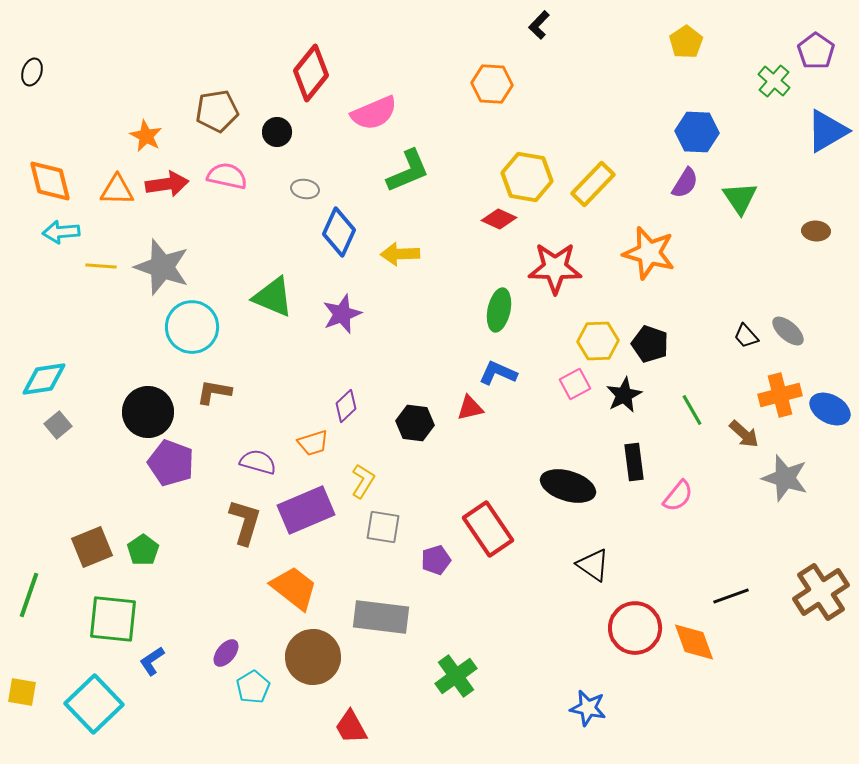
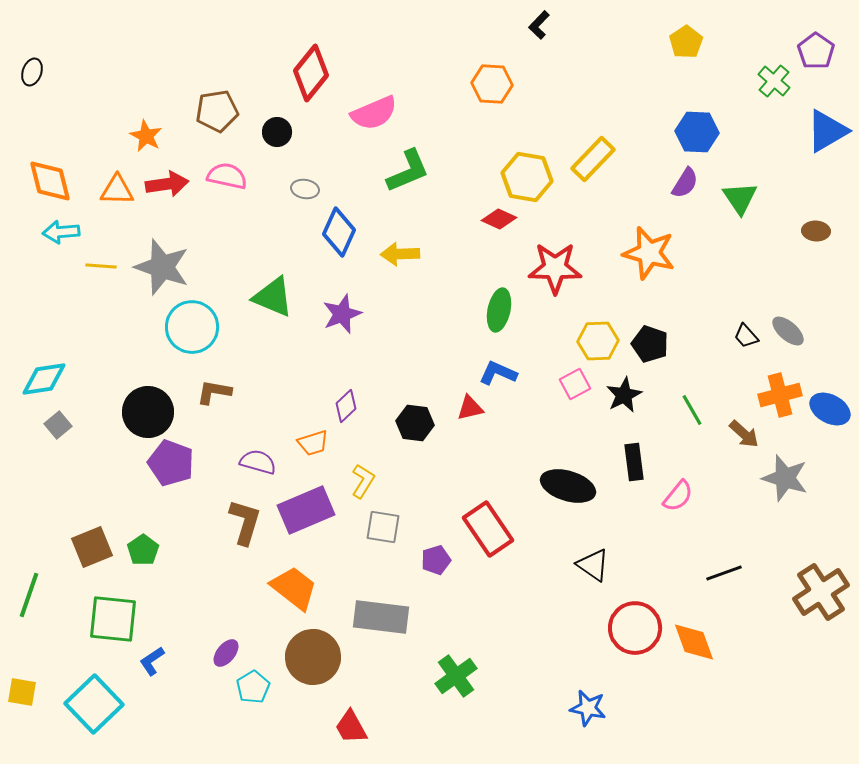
yellow rectangle at (593, 184): moved 25 px up
black line at (731, 596): moved 7 px left, 23 px up
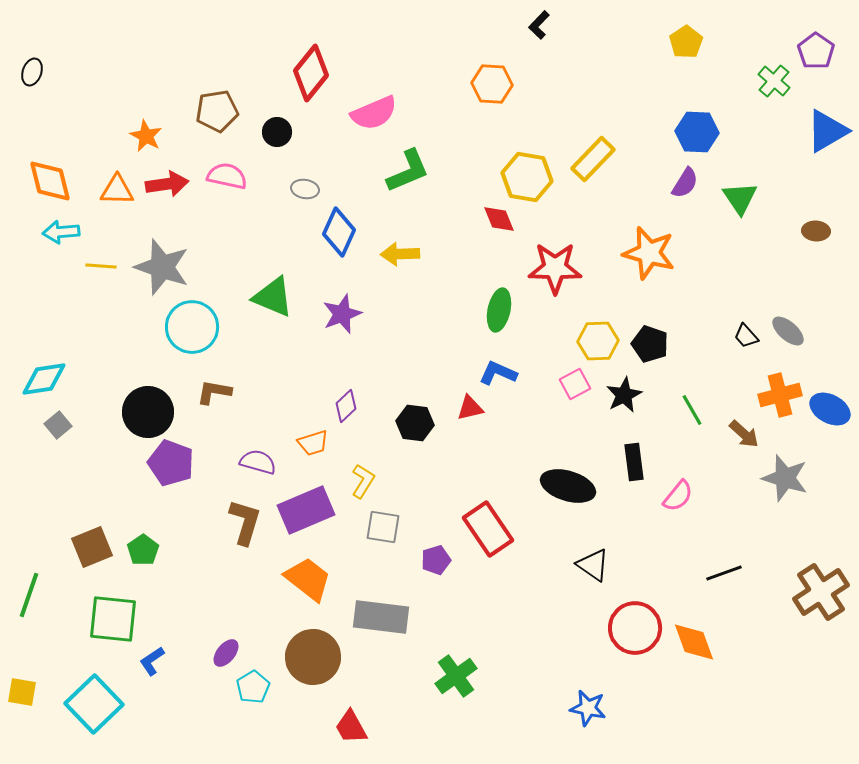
red diamond at (499, 219): rotated 44 degrees clockwise
orange trapezoid at (294, 588): moved 14 px right, 9 px up
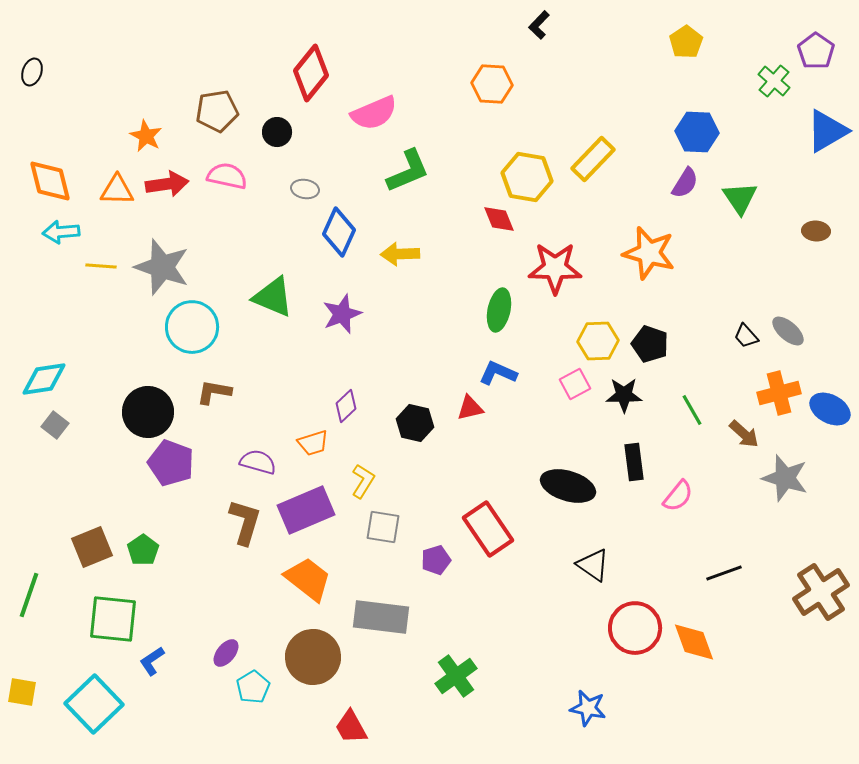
black star at (624, 395): rotated 27 degrees clockwise
orange cross at (780, 395): moved 1 px left, 2 px up
black hexagon at (415, 423): rotated 6 degrees clockwise
gray square at (58, 425): moved 3 px left; rotated 12 degrees counterclockwise
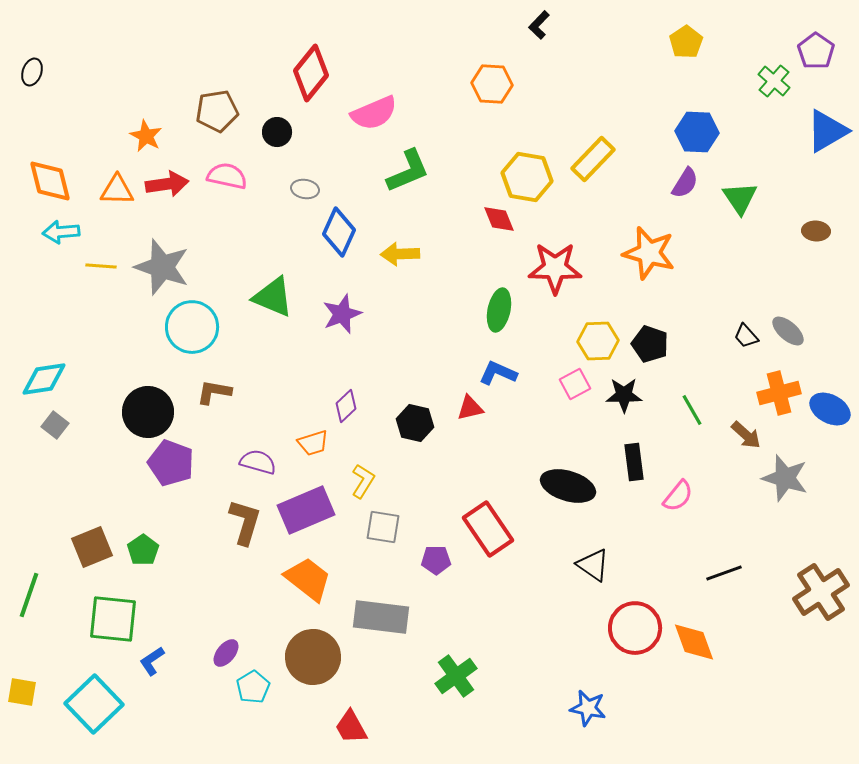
brown arrow at (744, 434): moved 2 px right, 1 px down
purple pentagon at (436, 560): rotated 16 degrees clockwise
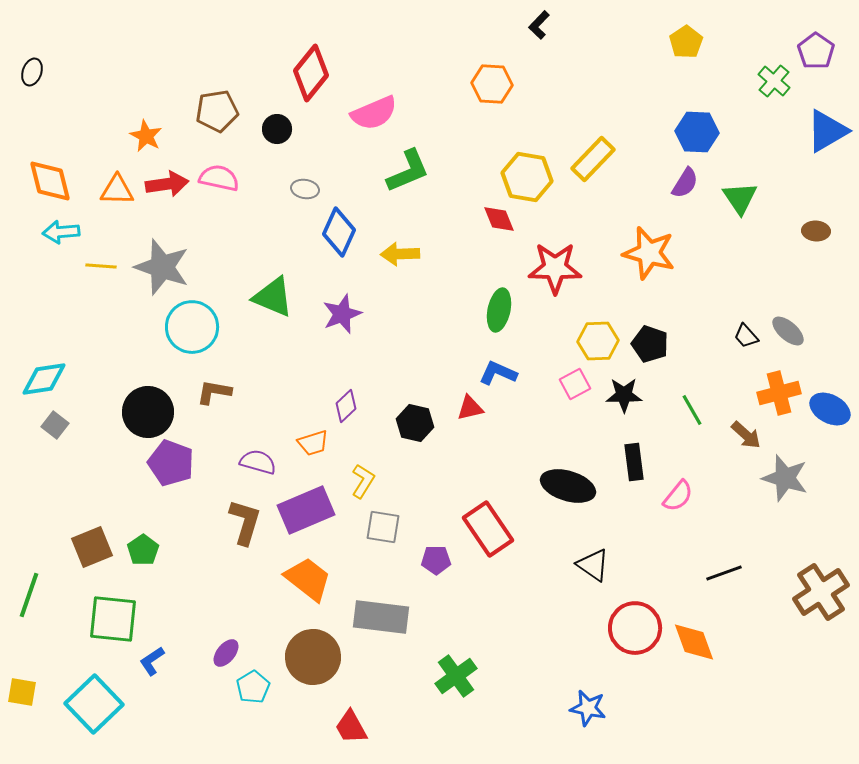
black circle at (277, 132): moved 3 px up
pink semicircle at (227, 176): moved 8 px left, 2 px down
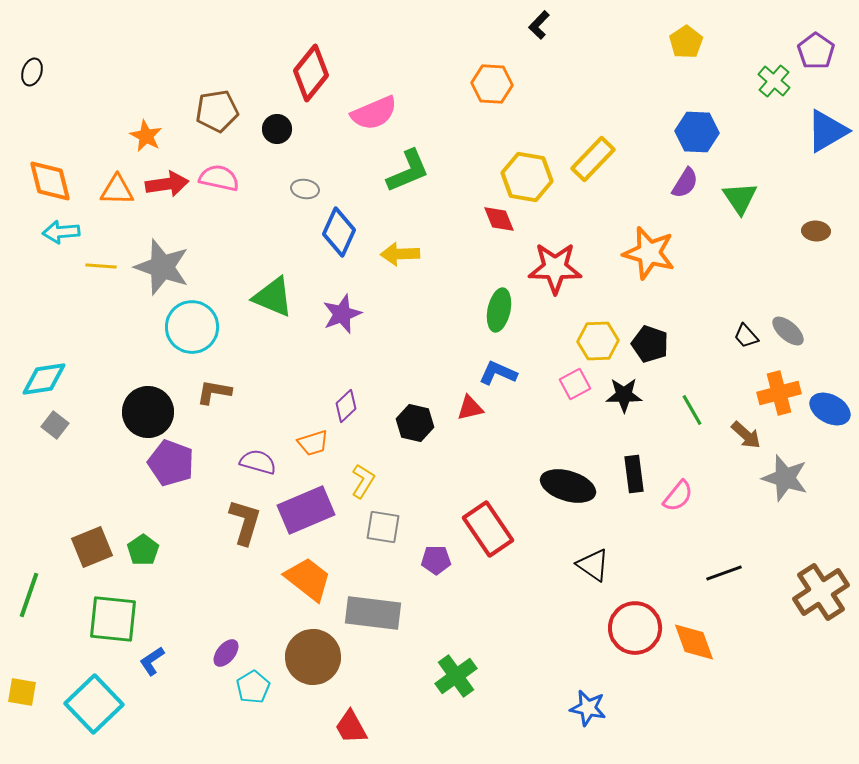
black rectangle at (634, 462): moved 12 px down
gray rectangle at (381, 617): moved 8 px left, 4 px up
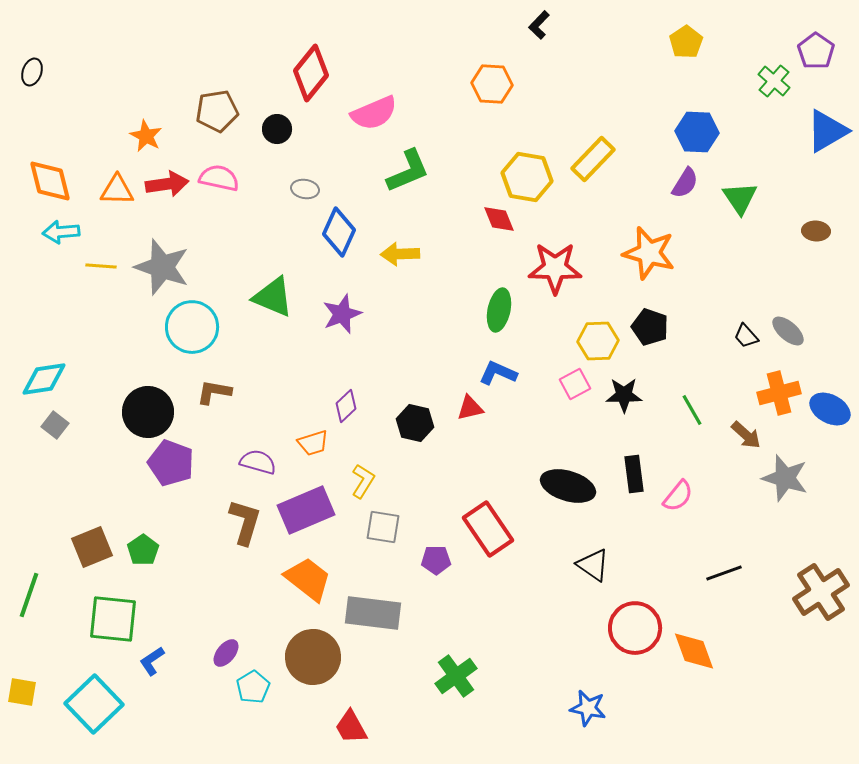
black pentagon at (650, 344): moved 17 px up
orange diamond at (694, 642): moved 9 px down
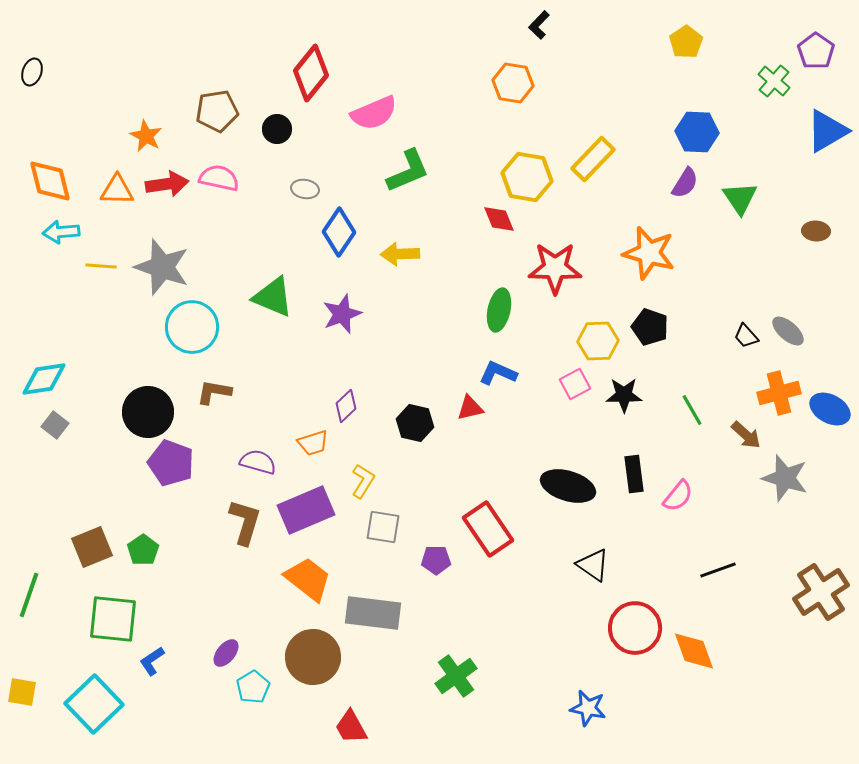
orange hexagon at (492, 84): moved 21 px right, 1 px up; rotated 6 degrees clockwise
blue diamond at (339, 232): rotated 9 degrees clockwise
black line at (724, 573): moved 6 px left, 3 px up
